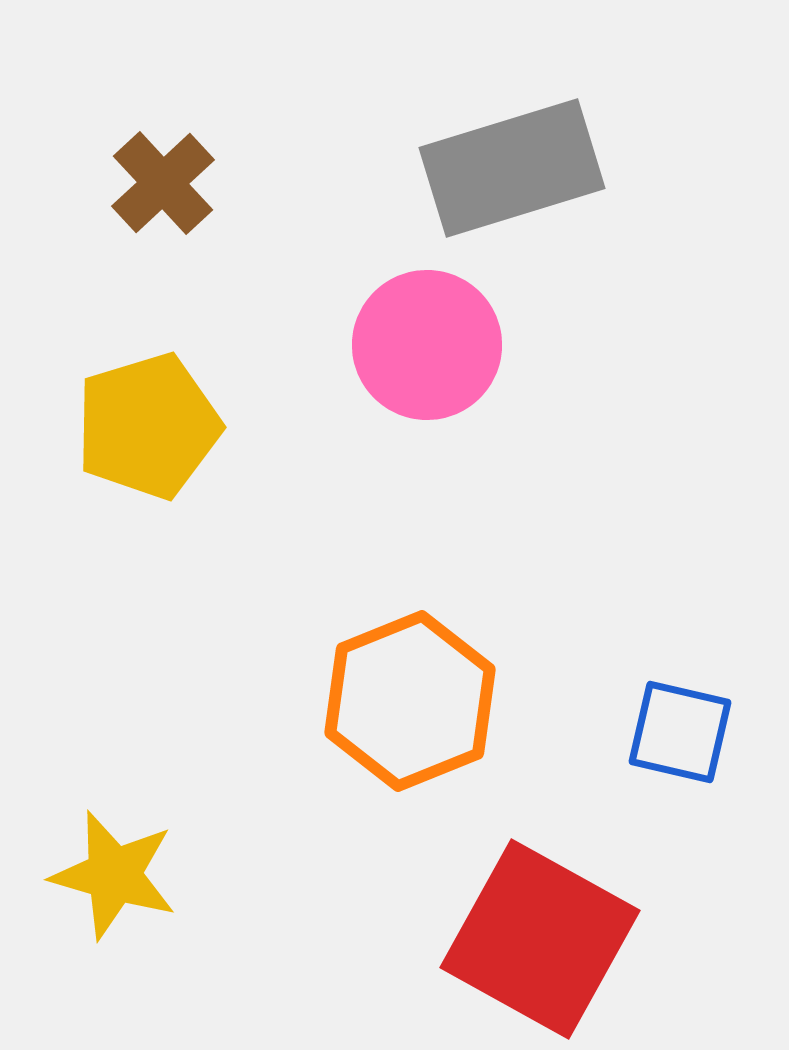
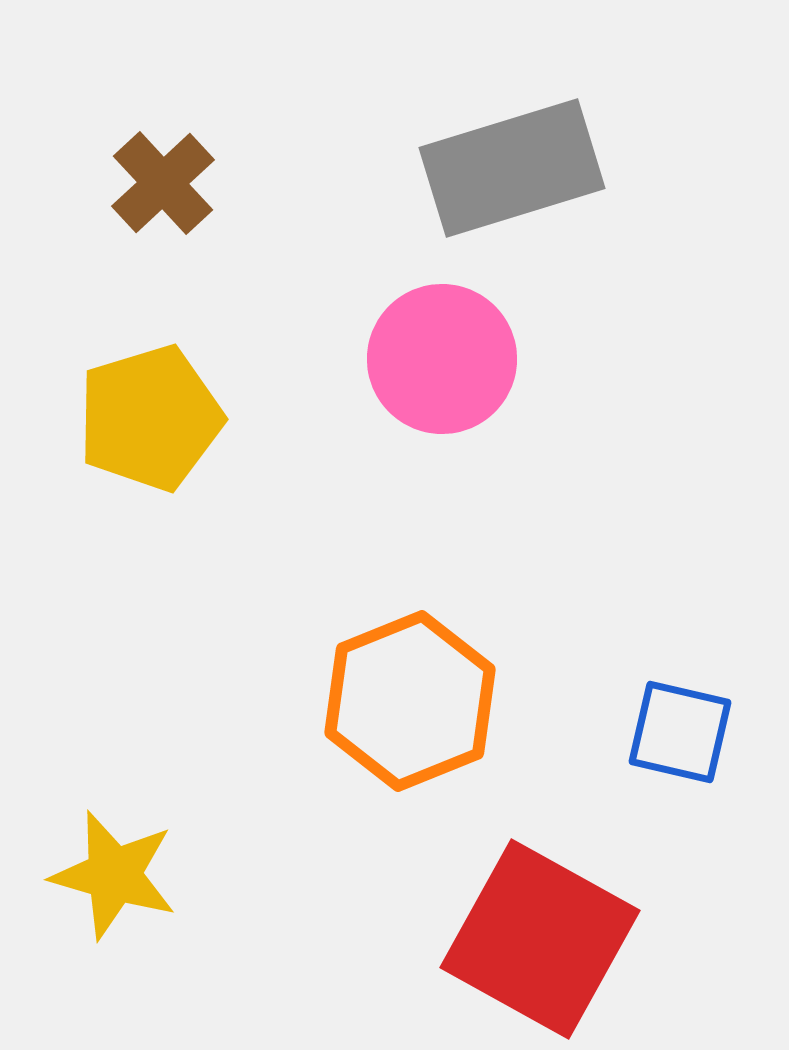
pink circle: moved 15 px right, 14 px down
yellow pentagon: moved 2 px right, 8 px up
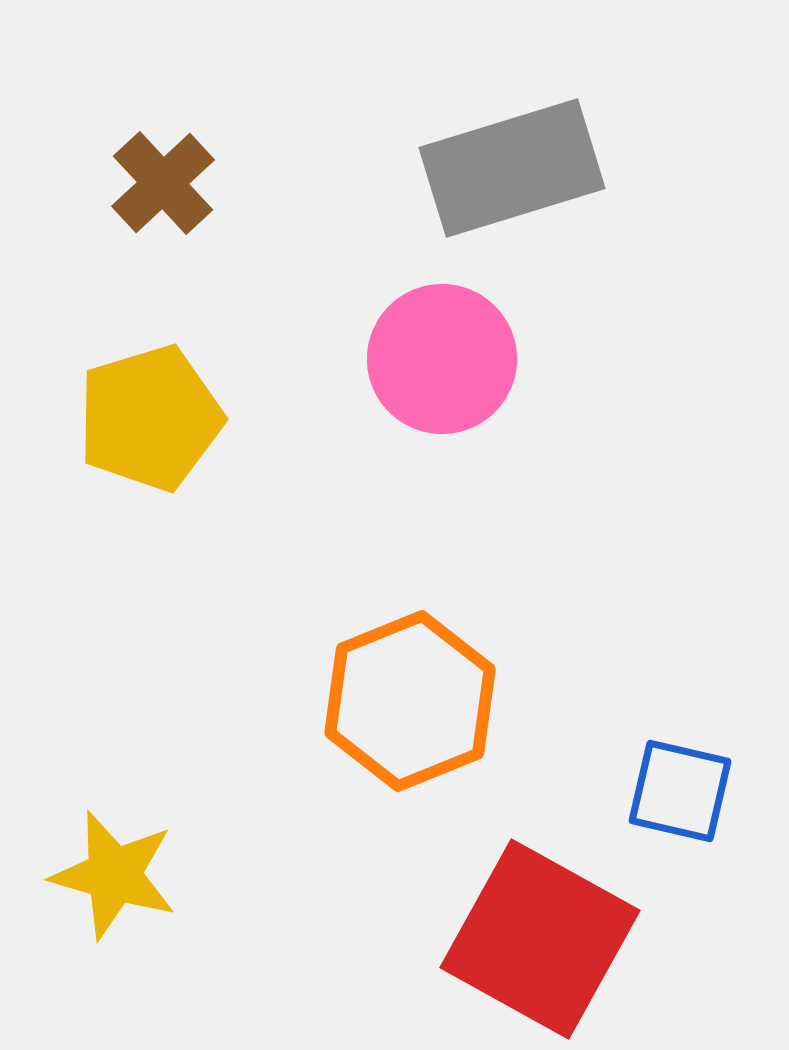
blue square: moved 59 px down
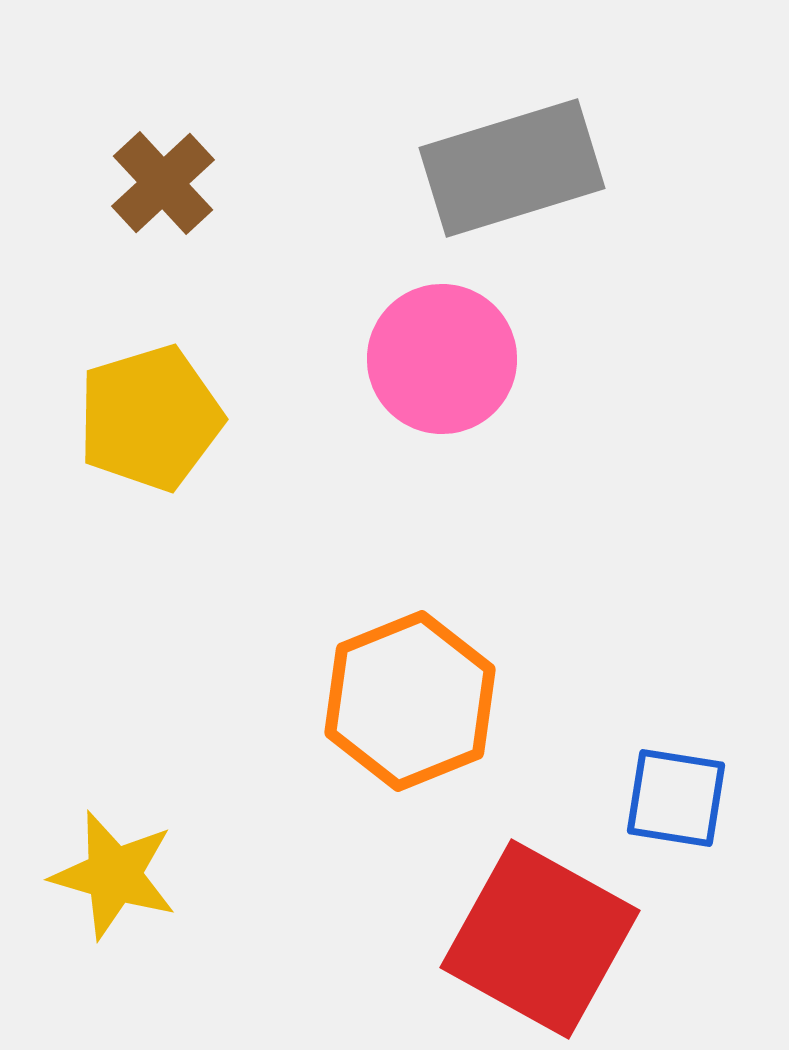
blue square: moved 4 px left, 7 px down; rotated 4 degrees counterclockwise
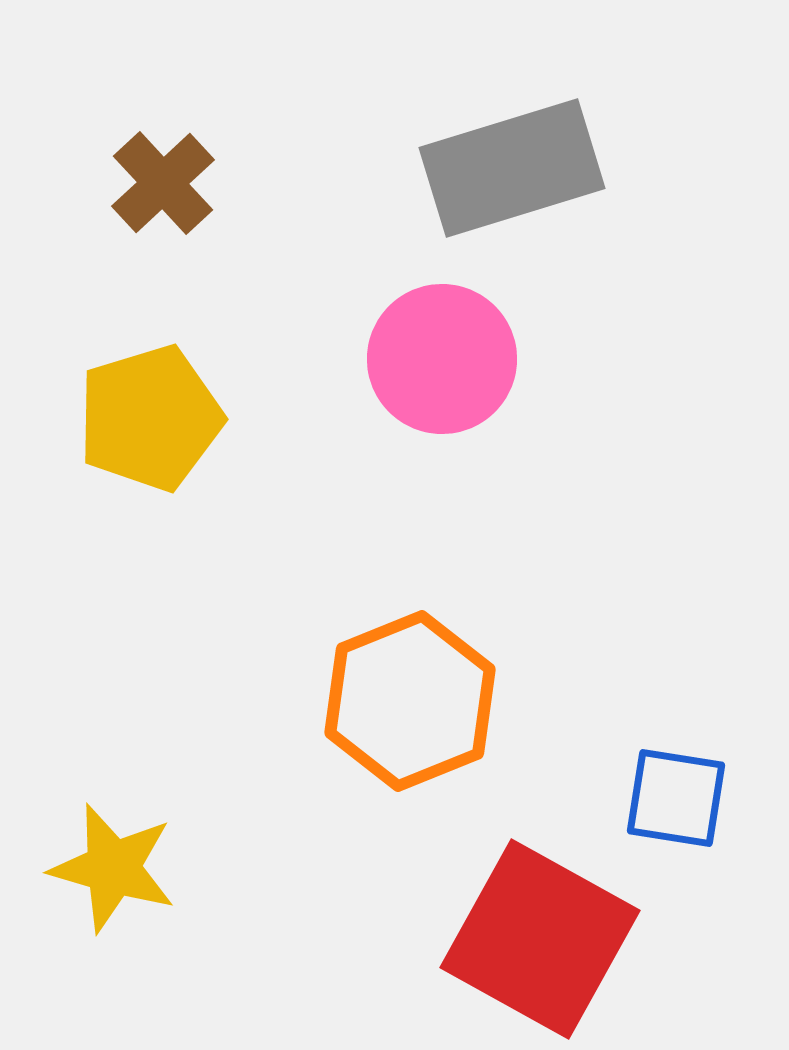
yellow star: moved 1 px left, 7 px up
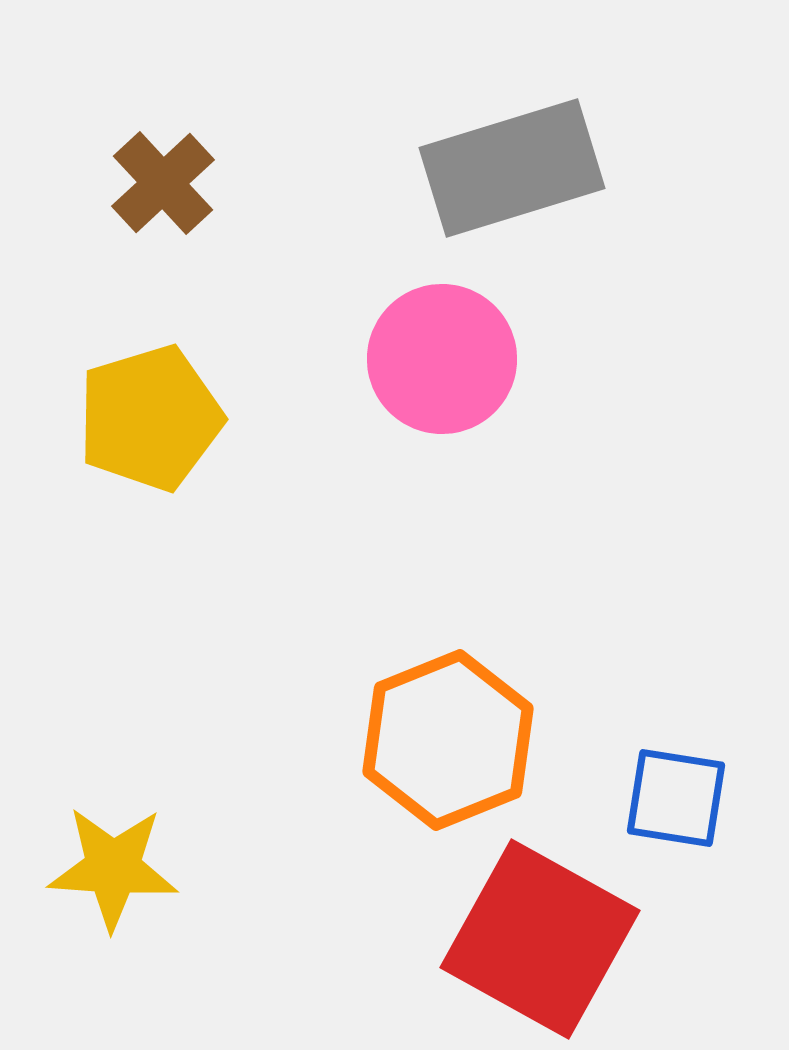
orange hexagon: moved 38 px right, 39 px down
yellow star: rotated 12 degrees counterclockwise
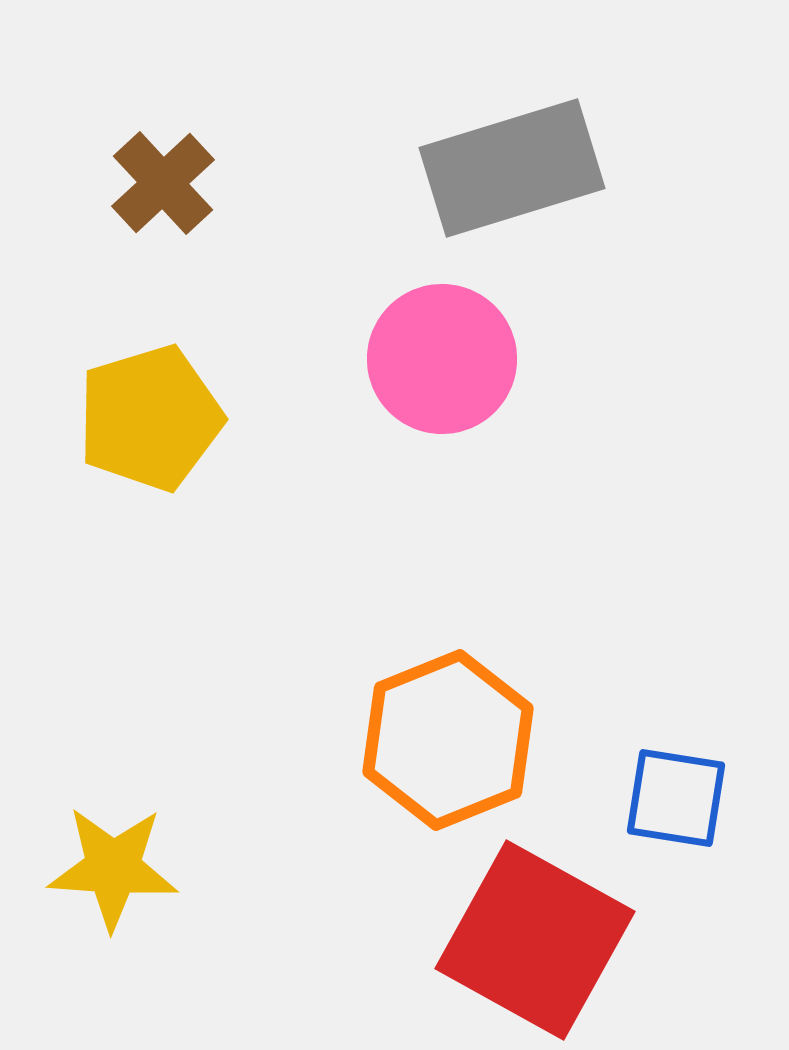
red square: moved 5 px left, 1 px down
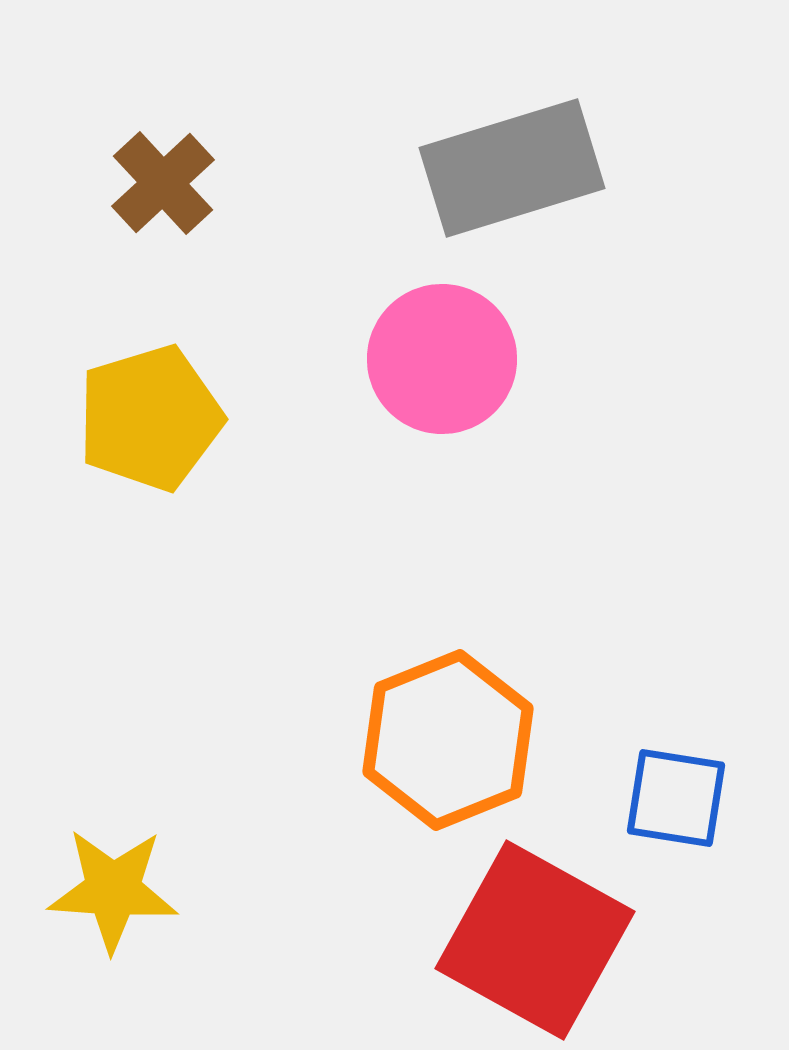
yellow star: moved 22 px down
